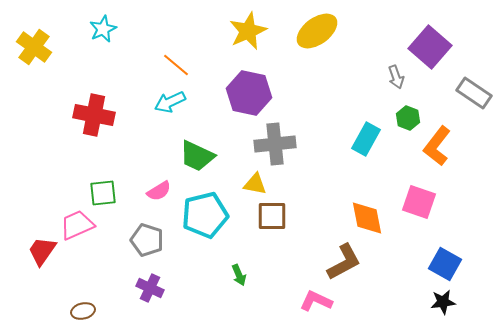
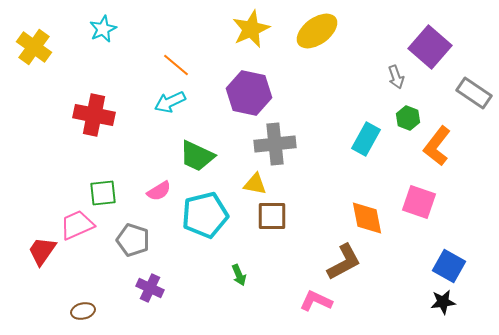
yellow star: moved 3 px right, 2 px up
gray pentagon: moved 14 px left
blue square: moved 4 px right, 2 px down
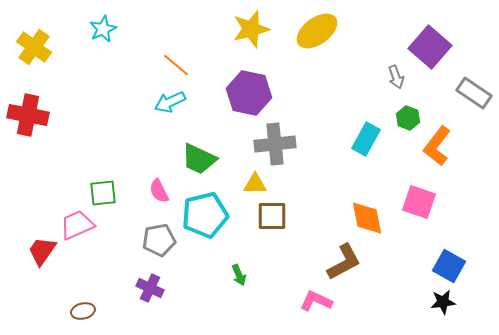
yellow star: rotated 9 degrees clockwise
red cross: moved 66 px left
green trapezoid: moved 2 px right, 3 px down
yellow triangle: rotated 10 degrees counterclockwise
pink semicircle: rotated 95 degrees clockwise
gray pentagon: moved 26 px right; rotated 28 degrees counterclockwise
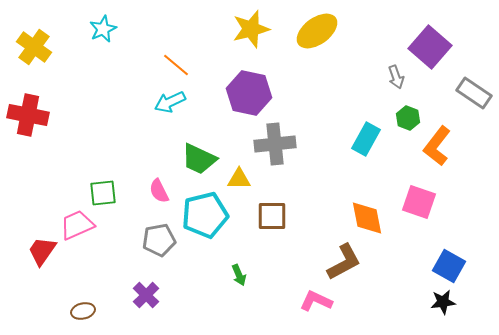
yellow triangle: moved 16 px left, 5 px up
purple cross: moved 4 px left, 7 px down; rotated 20 degrees clockwise
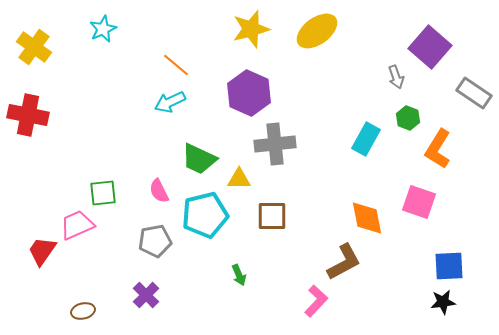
purple hexagon: rotated 12 degrees clockwise
orange L-shape: moved 1 px right, 3 px down; rotated 6 degrees counterclockwise
gray pentagon: moved 4 px left, 1 px down
blue square: rotated 32 degrees counterclockwise
pink L-shape: rotated 108 degrees clockwise
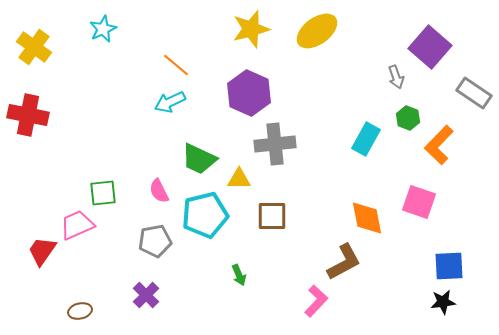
orange L-shape: moved 1 px right, 4 px up; rotated 12 degrees clockwise
brown ellipse: moved 3 px left
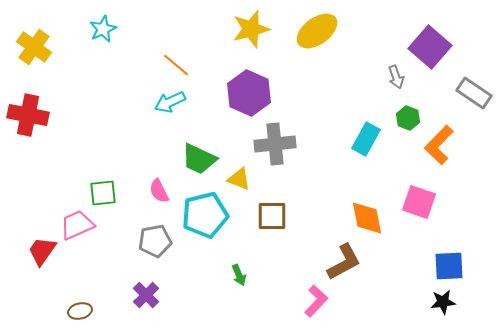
yellow triangle: rotated 20 degrees clockwise
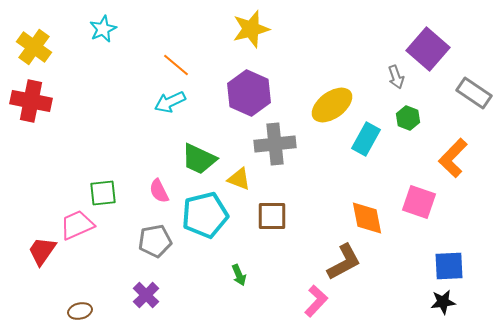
yellow ellipse: moved 15 px right, 74 px down
purple square: moved 2 px left, 2 px down
red cross: moved 3 px right, 14 px up
orange L-shape: moved 14 px right, 13 px down
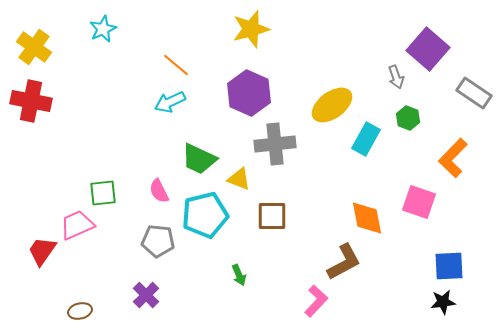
gray pentagon: moved 3 px right; rotated 16 degrees clockwise
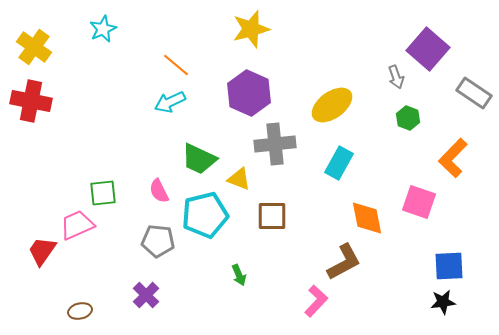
cyan rectangle: moved 27 px left, 24 px down
